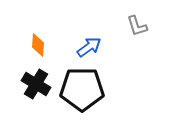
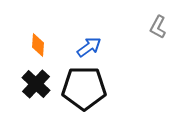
gray L-shape: moved 21 px right, 1 px down; rotated 45 degrees clockwise
black cross: rotated 12 degrees clockwise
black pentagon: moved 2 px right, 1 px up
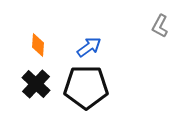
gray L-shape: moved 2 px right, 1 px up
black pentagon: moved 2 px right, 1 px up
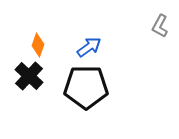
orange diamond: rotated 15 degrees clockwise
black cross: moved 7 px left, 8 px up
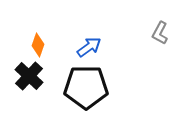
gray L-shape: moved 7 px down
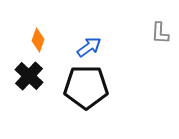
gray L-shape: rotated 25 degrees counterclockwise
orange diamond: moved 5 px up
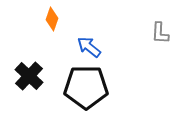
orange diamond: moved 14 px right, 21 px up
blue arrow: rotated 105 degrees counterclockwise
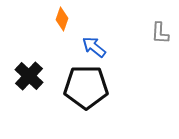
orange diamond: moved 10 px right
blue arrow: moved 5 px right
